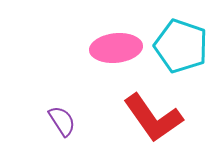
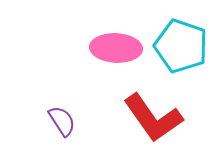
pink ellipse: rotated 9 degrees clockwise
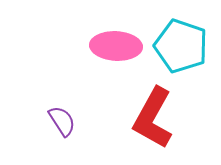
pink ellipse: moved 2 px up
red L-shape: rotated 64 degrees clockwise
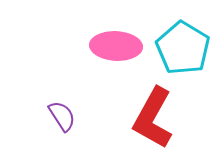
cyan pentagon: moved 2 px right, 2 px down; rotated 12 degrees clockwise
purple semicircle: moved 5 px up
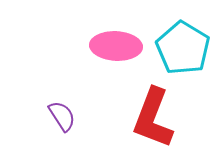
red L-shape: rotated 8 degrees counterclockwise
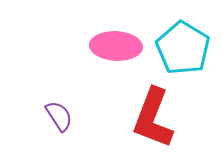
purple semicircle: moved 3 px left
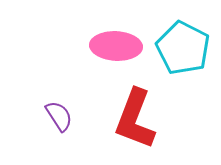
cyan pentagon: rotated 4 degrees counterclockwise
red L-shape: moved 18 px left, 1 px down
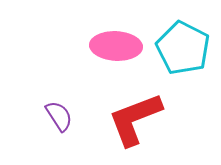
red L-shape: rotated 48 degrees clockwise
